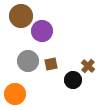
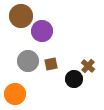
black circle: moved 1 px right, 1 px up
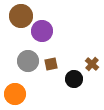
brown cross: moved 4 px right, 2 px up
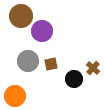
brown cross: moved 1 px right, 4 px down
orange circle: moved 2 px down
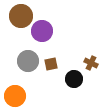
brown cross: moved 2 px left, 5 px up; rotated 16 degrees counterclockwise
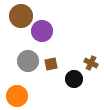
orange circle: moved 2 px right
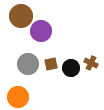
purple circle: moved 1 px left
gray circle: moved 3 px down
black circle: moved 3 px left, 11 px up
orange circle: moved 1 px right, 1 px down
